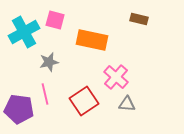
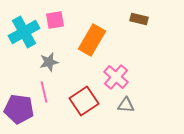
pink square: rotated 24 degrees counterclockwise
orange rectangle: rotated 72 degrees counterclockwise
pink line: moved 1 px left, 2 px up
gray triangle: moved 1 px left, 1 px down
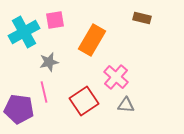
brown rectangle: moved 3 px right, 1 px up
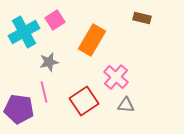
pink square: rotated 24 degrees counterclockwise
